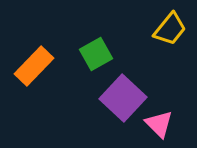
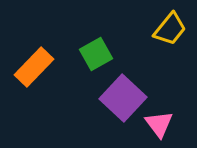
orange rectangle: moved 1 px down
pink triangle: rotated 8 degrees clockwise
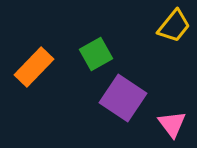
yellow trapezoid: moved 4 px right, 3 px up
purple square: rotated 9 degrees counterclockwise
pink triangle: moved 13 px right
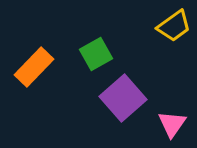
yellow trapezoid: rotated 15 degrees clockwise
purple square: rotated 15 degrees clockwise
pink triangle: rotated 12 degrees clockwise
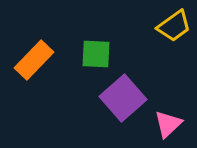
green square: rotated 32 degrees clockwise
orange rectangle: moved 7 px up
pink triangle: moved 4 px left; rotated 12 degrees clockwise
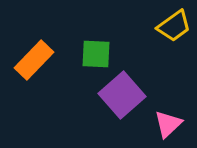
purple square: moved 1 px left, 3 px up
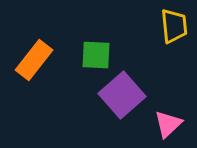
yellow trapezoid: rotated 60 degrees counterclockwise
green square: moved 1 px down
orange rectangle: rotated 6 degrees counterclockwise
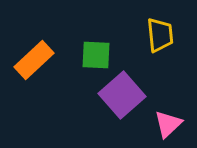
yellow trapezoid: moved 14 px left, 9 px down
orange rectangle: rotated 9 degrees clockwise
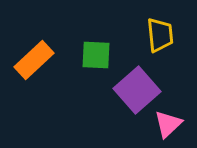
purple square: moved 15 px right, 5 px up
